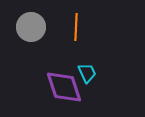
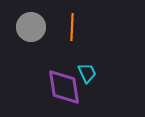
orange line: moved 4 px left
purple diamond: rotated 9 degrees clockwise
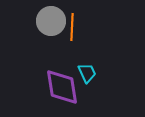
gray circle: moved 20 px right, 6 px up
purple diamond: moved 2 px left
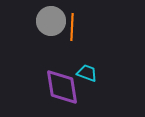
cyan trapezoid: rotated 45 degrees counterclockwise
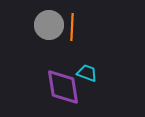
gray circle: moved 2 px left, 4 px down
purple diamond: moved 1 px right
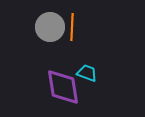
gray circle: moved 1 px right, 2 px down
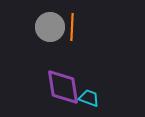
cyan trapezoid: moved 2 px right, 25 px down
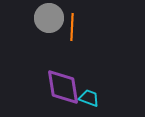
gray circle: moved 1 px left, 9 px up
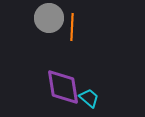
cyan trapezoid: rotated 20 degrees clockwise
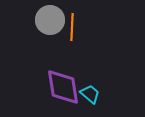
gray circle: moved 1 px right, 2 px down
cyan trapezoid: moved 1 px right, 4 px up
